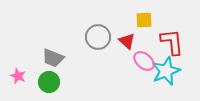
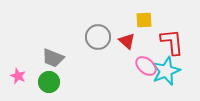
pink ellipse: moved 2 px right, 5 px down
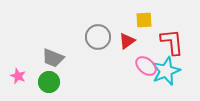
red triangle: rotated 42 degrees clockwise
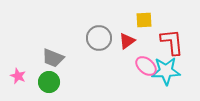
gray circle: moved 1 px right, 1 px down
cyan star: rotated 20 degrees clockwise
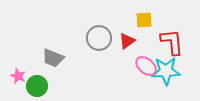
green circle: moved 12 px left, 4 px down
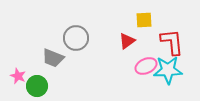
gray circle: moved 23 px left
pink ellipse: rotated 65 degrees counterclockwise
cyan star: moved 2 px right, 1 px up
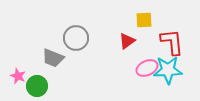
pink ellipse: moved 1 px right, 2 px down
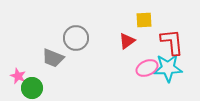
cyan star: moved 2 px up
green circle: moved 5 px left, 2 px down
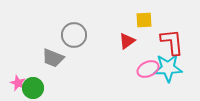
gray circle: moved 2 px left, 3 px up
pink ellipse: moved 1 px right, 1 px down
pink star: moved 7 px down
green circle: moved 1 px right
